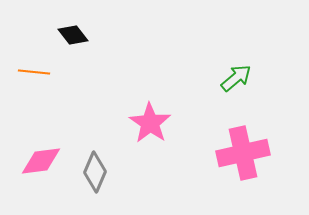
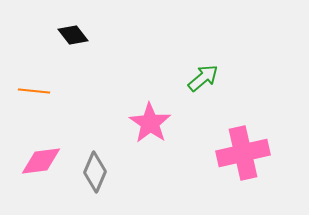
orange line: moved 19 px down
green arrow: moved 33 px left
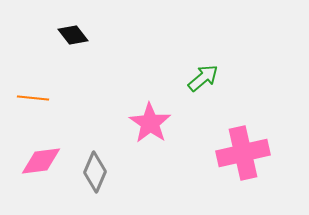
orange line: moved 1 px left, 7 px down
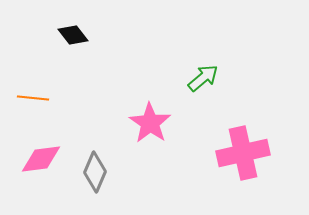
pink diamond: moved 2 px up
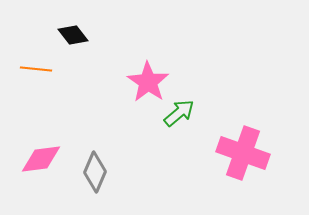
green arrow: moved 24 px left, 35 px down
orange line: moved 3 px right, 29 px up
pink star: moved 2 px left, 41 px up
pink cross: rotated 33 degrees clockwise
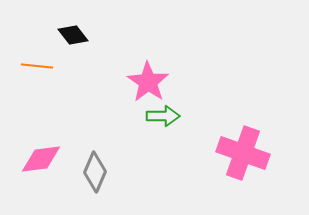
orange line: moved 1 px right, 3 px up
green arrow: moved 16 px left, 3 px down; rotated 40 degrees clockwise
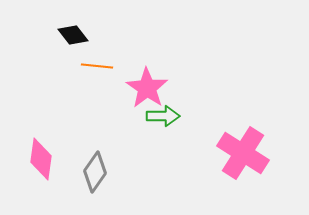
orange line: moved 60 px right
pink star: moved 1 px left, 6 px down
pink cross: rotated 12 degrees clockwise
pink diamond: rotated 75 degrees counterclockwise
gray diamond: rotated 12 degrees clockwise
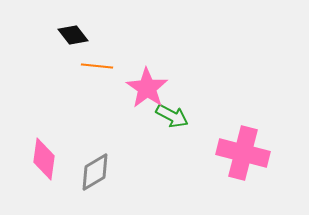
green arrow: moved 9 px right; rotated 28 degrees clockwise
pink cross: rotated 18 degrees counterclockwise
pink diamond: moved 3 px right
gray diamond: rotated 24 degrees clockwise
